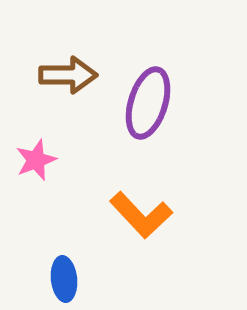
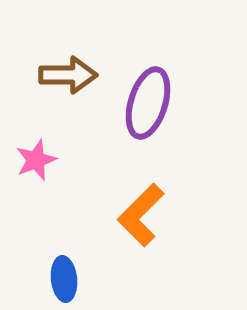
orange L-shape: rotated 88 degrees clockwise
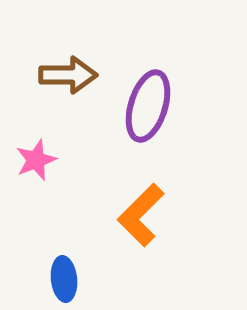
purple ellipse: moved 3 px down
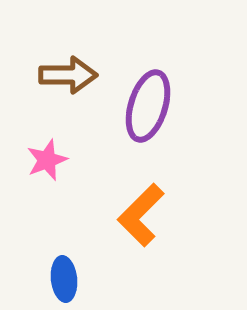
pink star: moved 11 px right
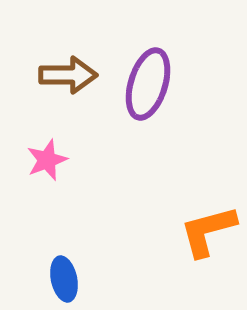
purple ellipse: moved 22 px up
orange L-shape: moved 67 px right, 16 px down; rotated 30 degrees clockwise
blue ellipse: rotated 6 degrees counterclockwise
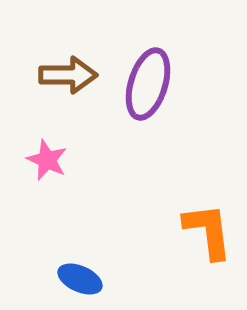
pink star: rotated 27 degrees counterclockwise
orange L-shape: rotated 98 degrees clockwise
blue ellipse: moved 16 px right; rotated 54 degrees counterclockwise
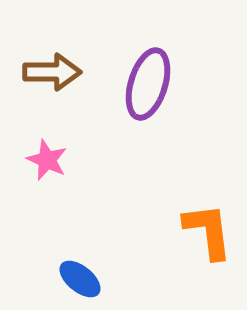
brown arrow: moved 16 px left, 3 px up
blue ellipse: rotated 15 degrees clockwise
